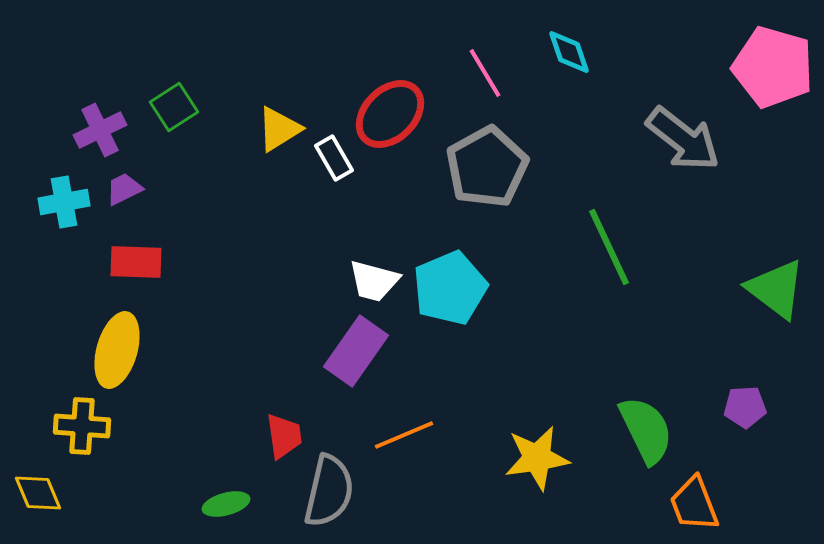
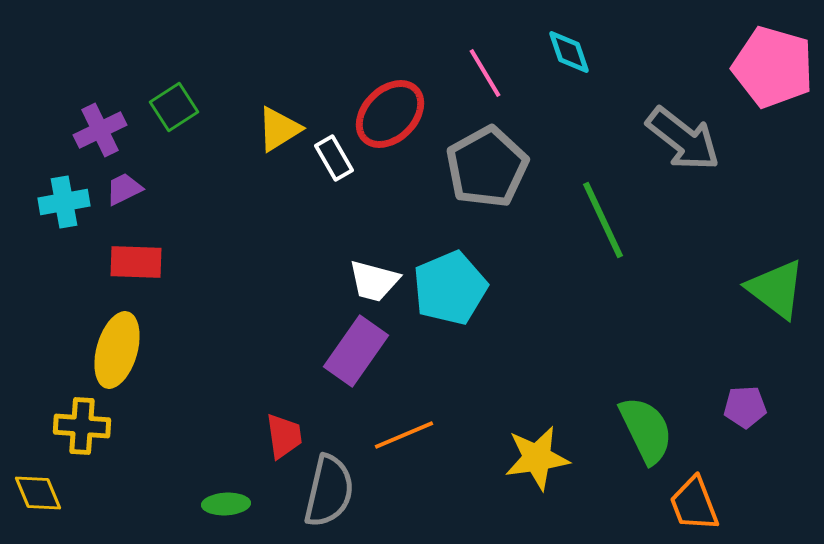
green line: moved 6 px left, 27 px up
green ellipse: rotated 12 degrees clockwise
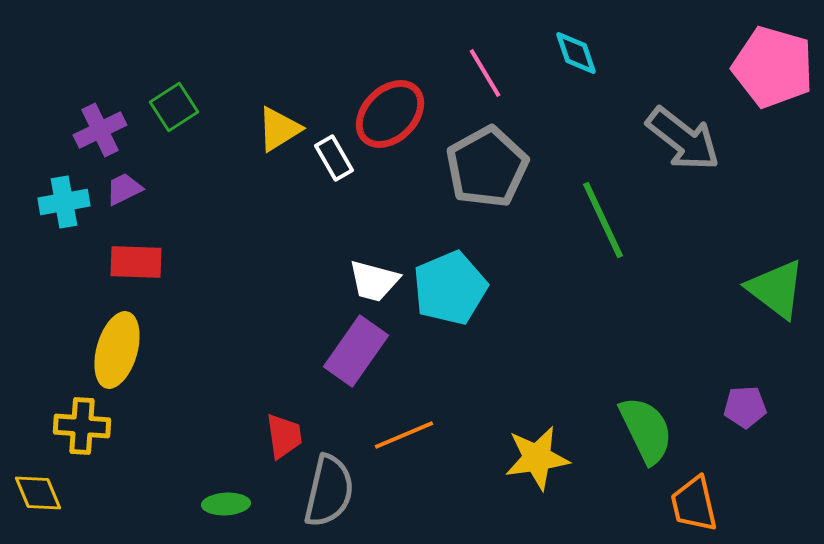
cyan diamond: moved 7 px right, 1 px down
orange trapezoid: rotated 8 degrees clockwise
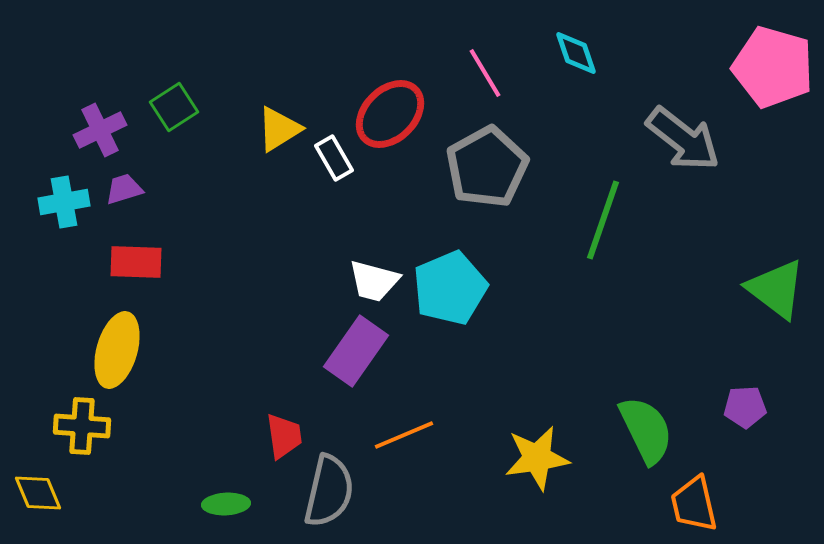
purple trapezoid: rotated 9 degrees clockwise
green line: rotated 44 degrees clockwise
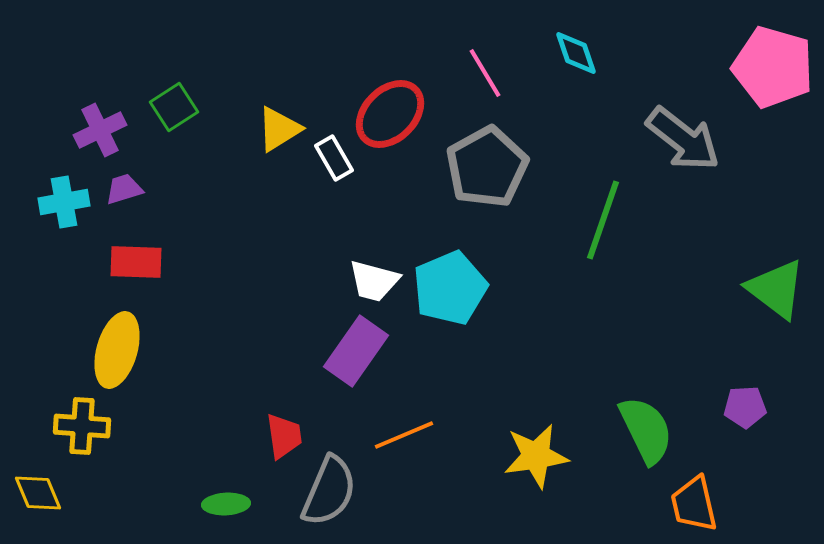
yellow star: moved 1 px left, 2 px up
gray semicircle: rotated 10 degrees clockwise
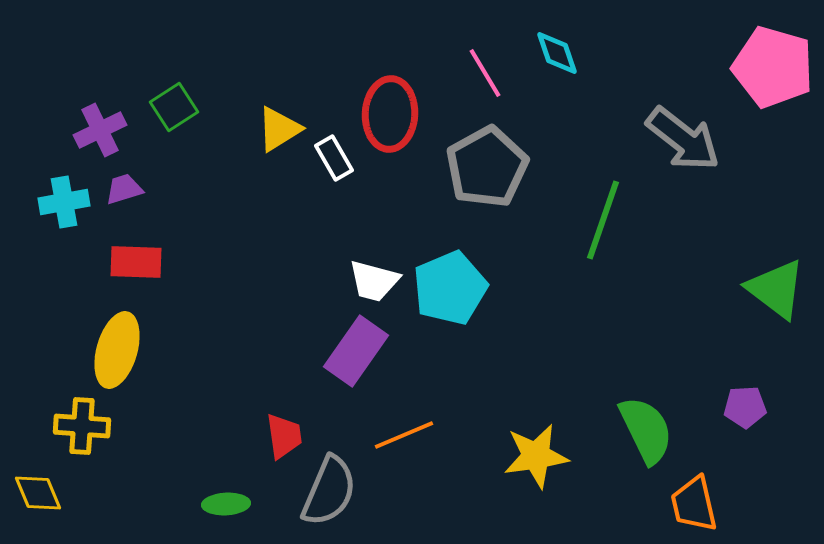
cyan diamond: moved 19 px left
red ellipse: rotated 42 degrees counterclockwise
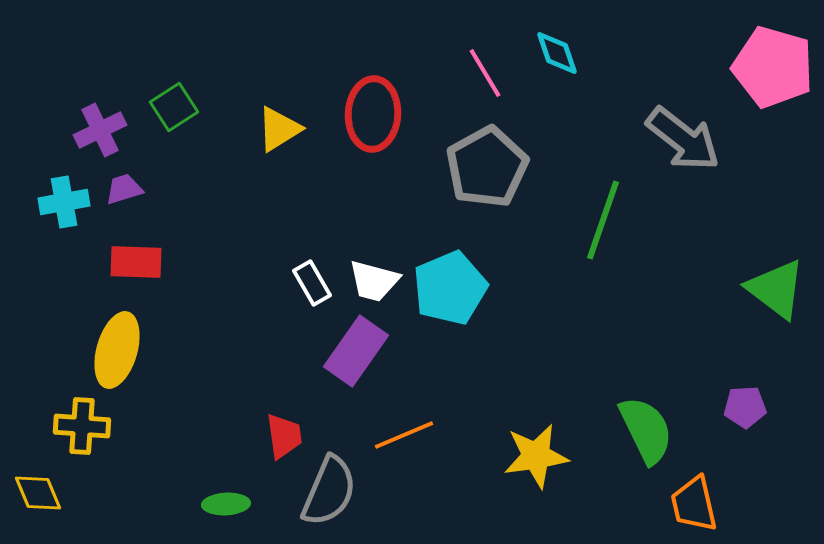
red ellipse: moved 17 px left
white rectangle: moved 22 px left, 125 px down
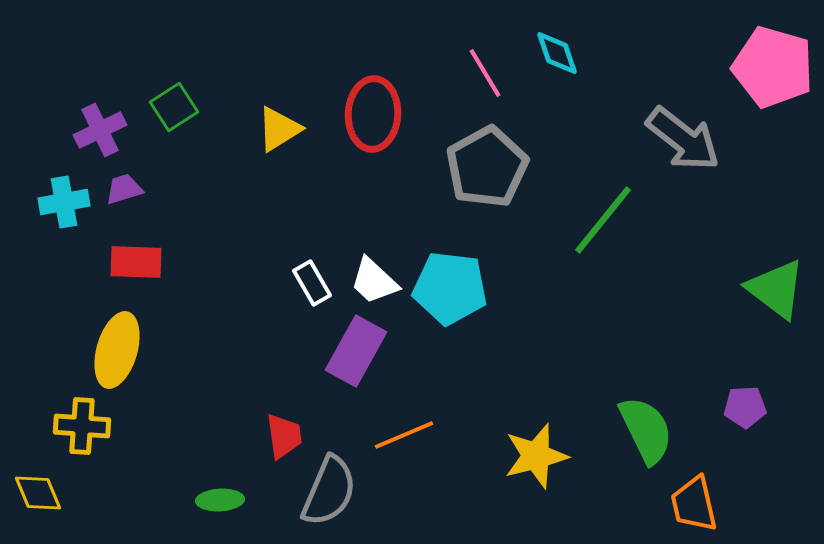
green line: rotated 20 degrees clockwise
white trapezoid: rotated 28 degrees clockwise
cyan pentagon: rotated 30 degrees clockwise
purple rectangle: rotated 6 degrees counterclockwise
yellow star: rotated 6 degrees counterclockwise
green ellipse: moved 6 px left, 4 px up
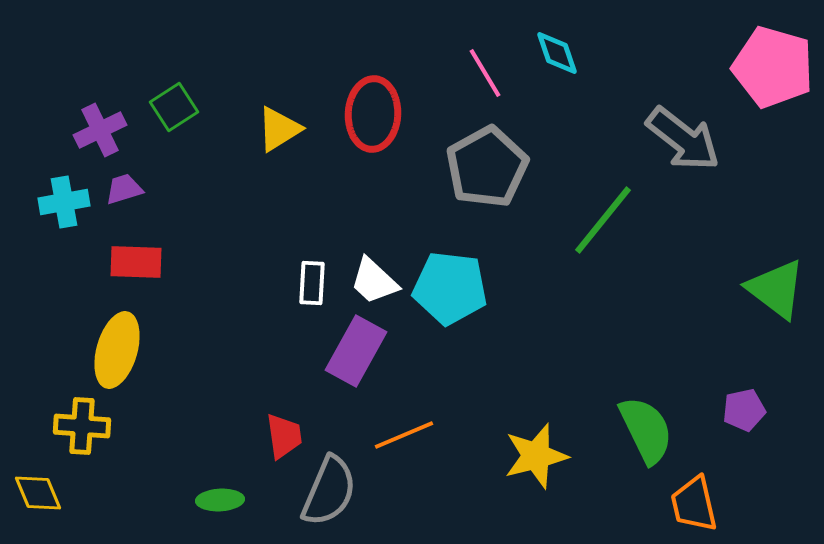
white rectangle: rotated 33 degrees clockwise
purple pentagon: moved 1 px left, 3 px down; rotated 9 degrees counterclockwise
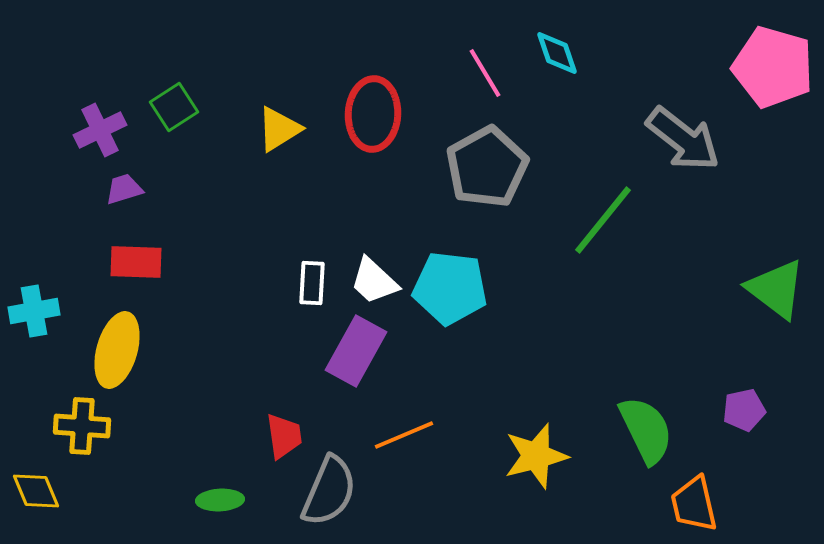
cyan cross: moved 30 px left, 109 px down
yellow diamond: moved 2 px left, 2 px up
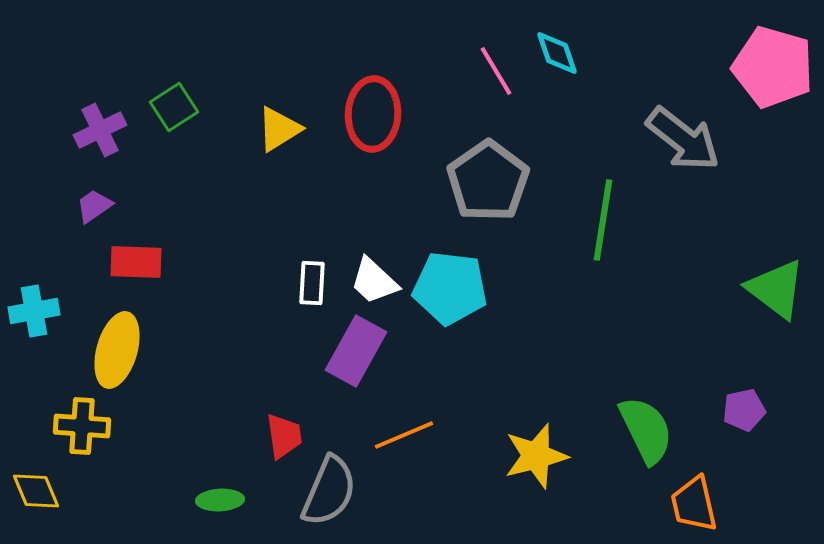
pink line: moved 11 px right, 2 px up
gray pentagon: moved 1 px right, 14 px down; rotated 6 degrees counterclockwise
purple trapezoid: moved 30 px left, 17 px down; rotated 18 degrees counterclockwise
green line: rotated 30 degrees counterclockwise
